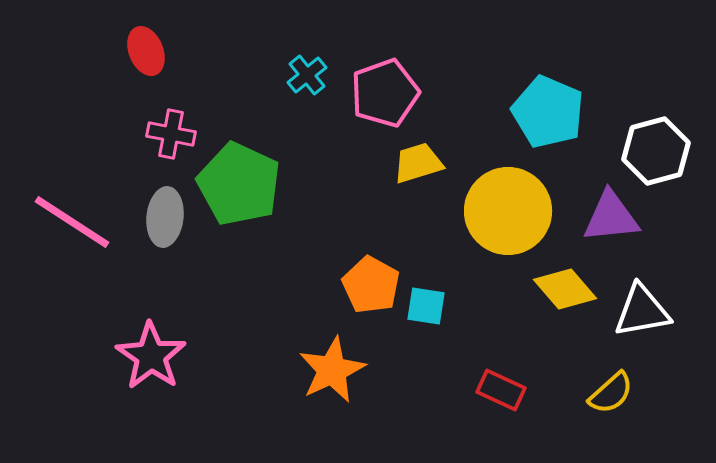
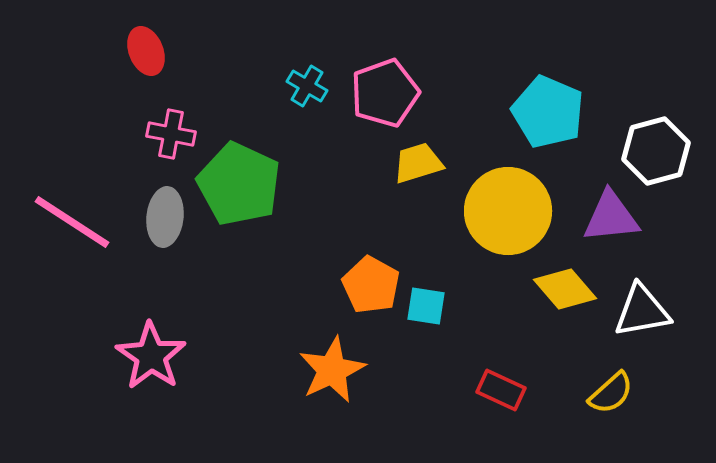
cyan cross: moved 11 px down; rotated 21 degrees counterclockwise
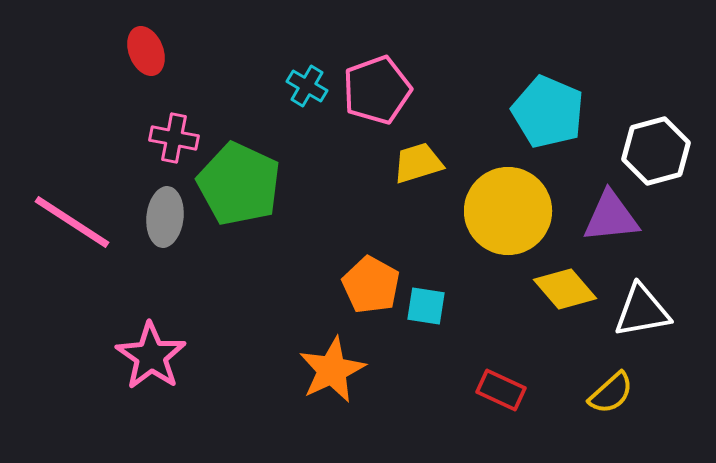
pink pentagon: moved 8 px left, 3 px up
pink cross: moved 3 px right, 4 px down
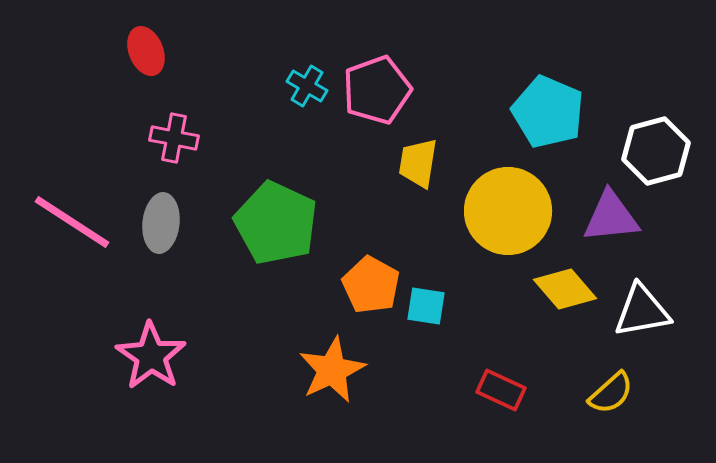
yellow trapezoid: rotated 64 degrees counterclockwise
green pentagon: moved 37 px right, 39 px down
gray ellipse: moved 4 px left, 6 px down
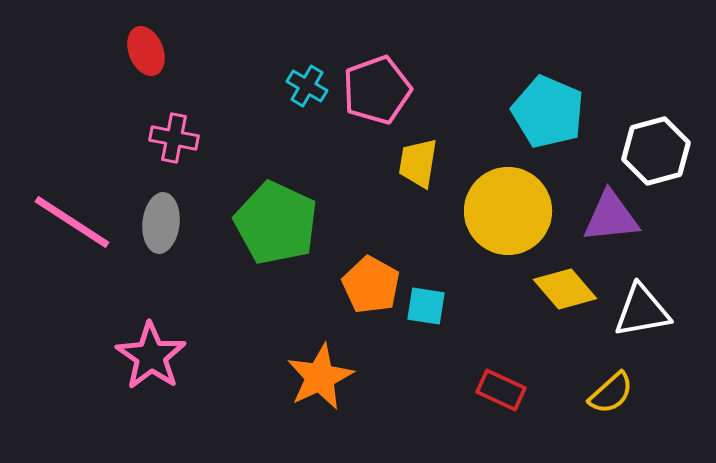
orange star: moved 12 px left, 7 px down
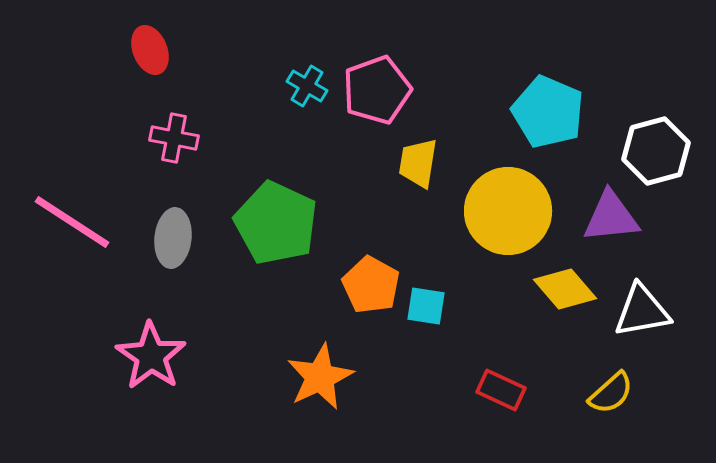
red ellipse: moved 4 px right, 1 px up
gray ellipse: moved 12 px right, 15 px down
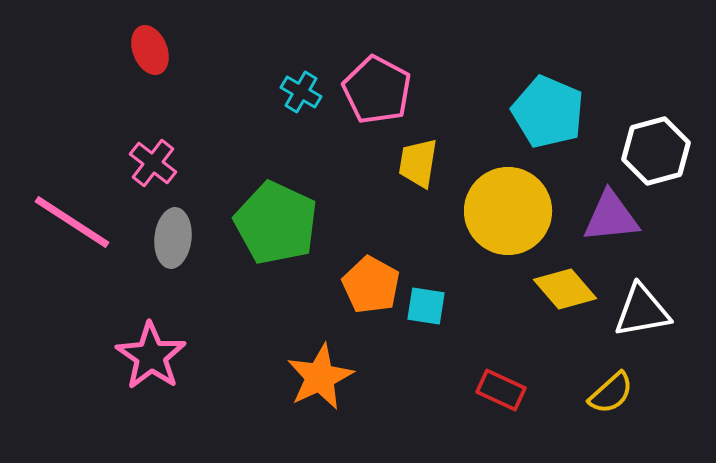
cyan cross: moved 6 px left, 6 px down
pink pentagon: rotated 24 degrees counterclockwise
pink cross: moved 21 px left, 25 px down; rotated 27 degrees clockwise
